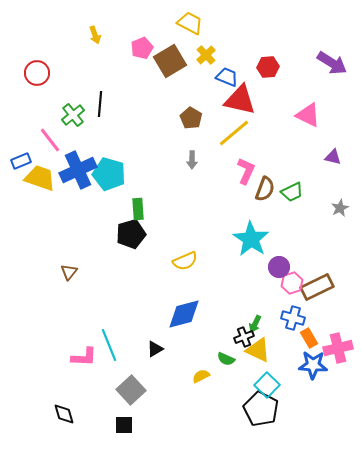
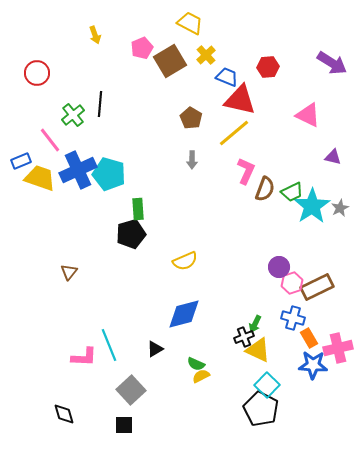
cyan star at (251, 239): moved 61 px right, 33 px up; rotated 6 degrees clockwise
green semicircle at (226, 359): moved 30 px left, 5 px down
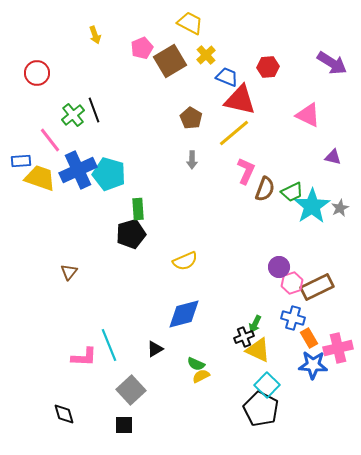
black line at (100, 104): moved 6 px left, 6 px down; rotated 25 degrees counterclockwise
blue rectangle at (21, 161): rotated 18 degrees clockwise
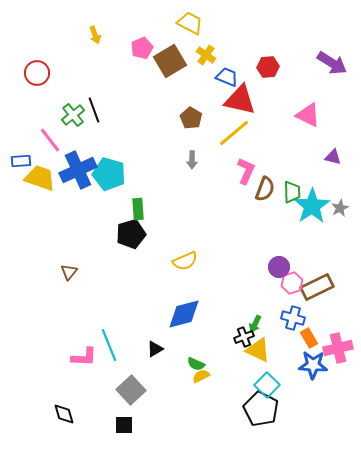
yellow cross at (206, 55): rotated 12 degrees counterclockwise
green trapezoid at (292, 192): rotated 65 degrees counterclockwise
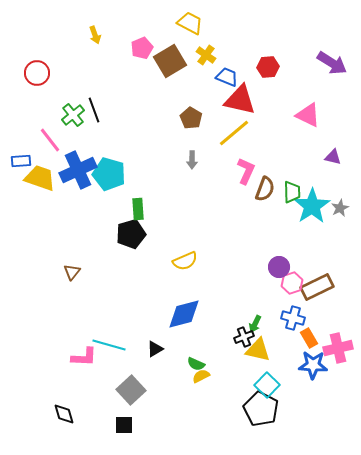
brown triangle at (69, 272): moved 3 px right
cyan line at (109, 345): rotated 52 degrees counterclockwise
yellow triangle at (258, 350): rotated 12 degrees counterclockwise
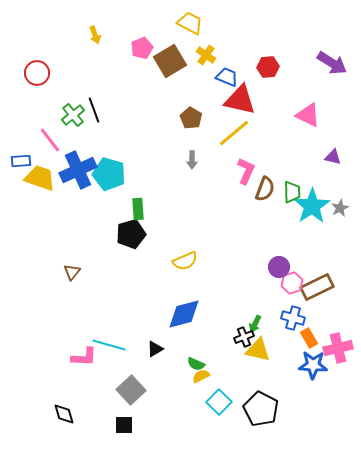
cyan square at (267, 385): moved 48 px left, 17 px down
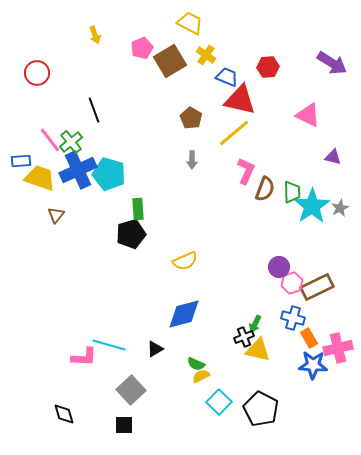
green cross at (73, 115): moved 2 px left, 27 px down
brown triangle at (72, 272): moved 16 px left, 57 px up
